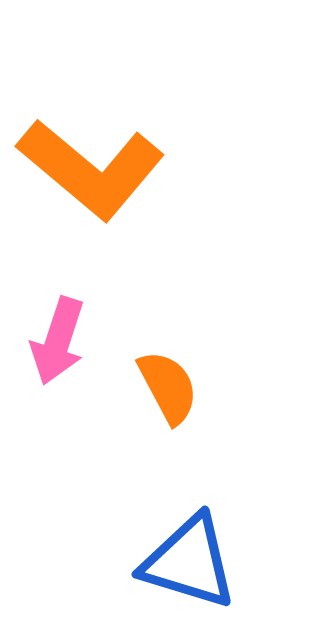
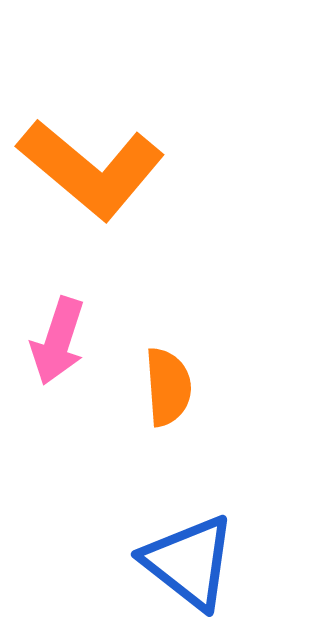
orange semicircle: rotated 24 degrees clockwise
blue triangle: rotated 21 degrees clockwise
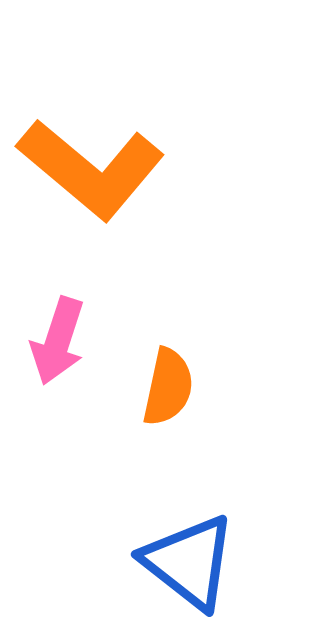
orange semicircle: rotated 16 degrees clockwise
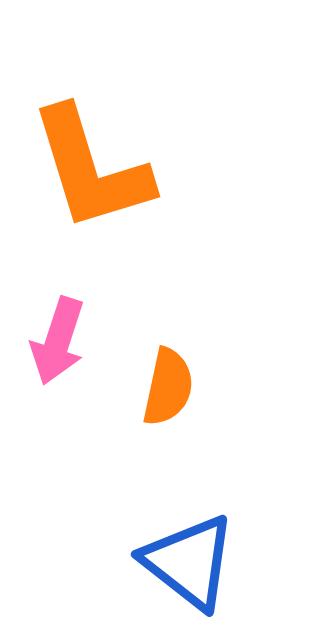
orange L-shape: rotated 33 degrees clockwise
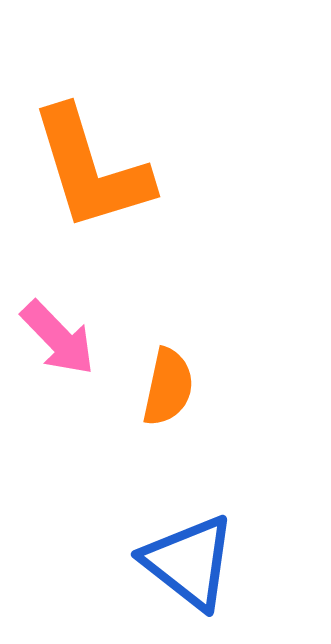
pink arrow: moved 3 px up; rotated 62 degrees counterclockwise
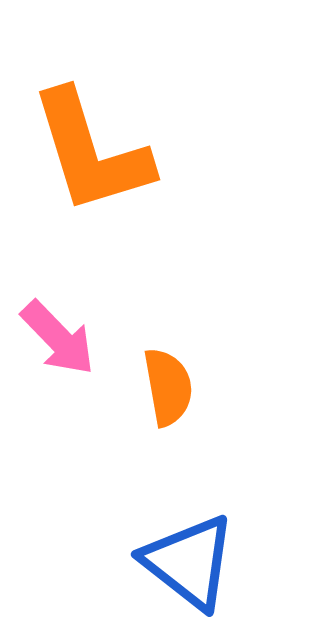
orange L-shape: moved 17 px up
orange semicircle: rotated 22 degrees counterclockwise
